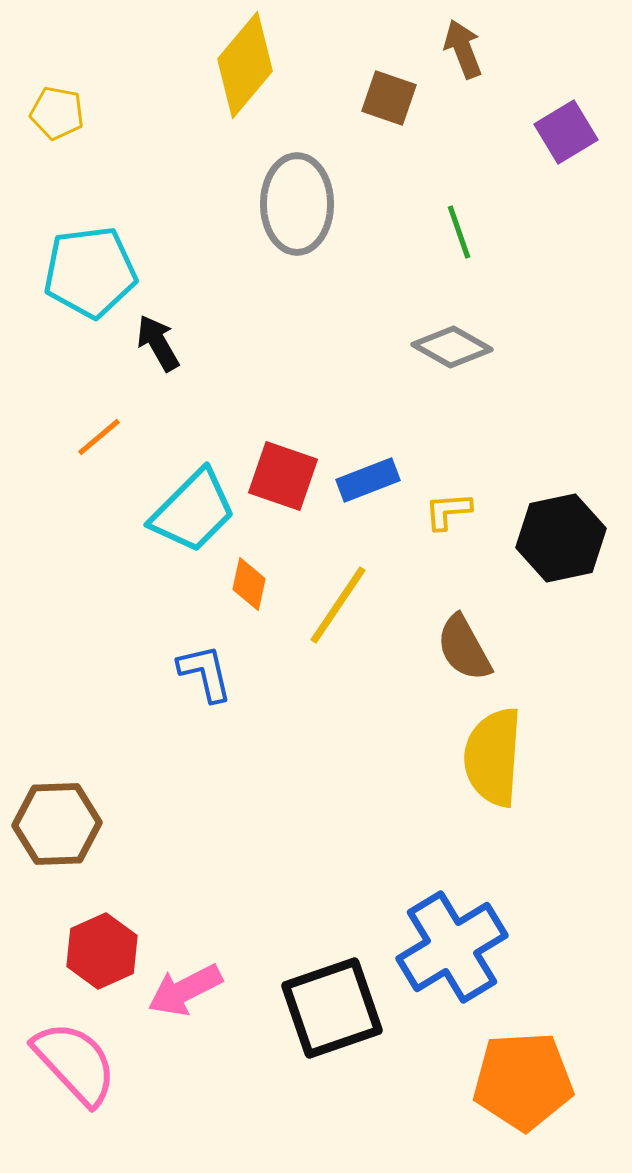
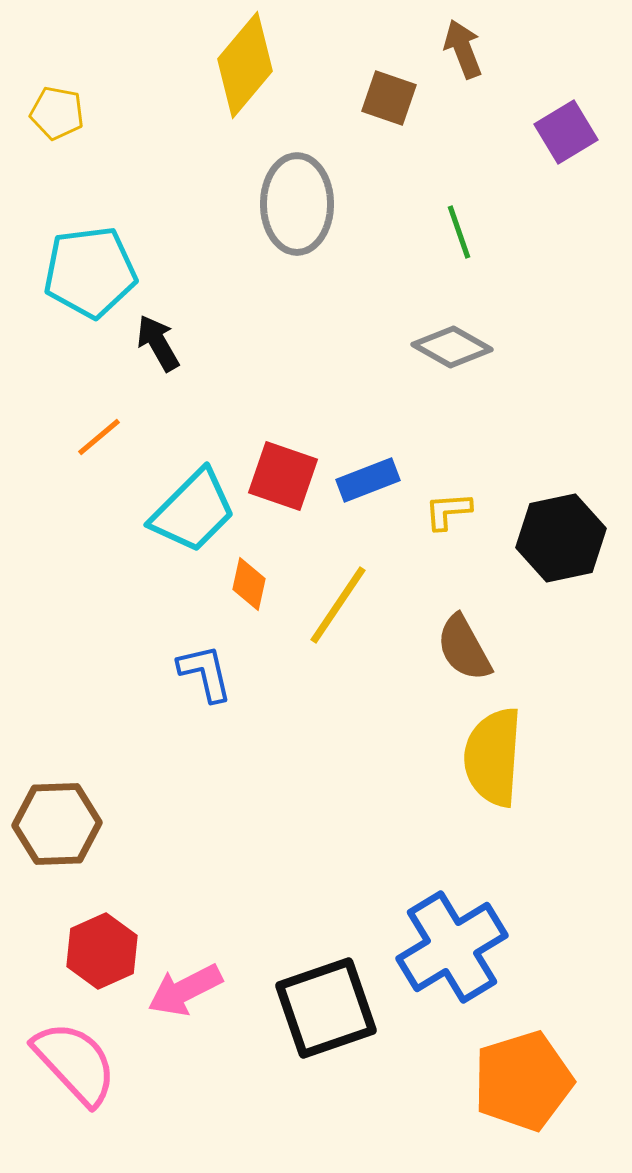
black square: moved 6 px left
orange pentagon: rotated 14 degrees counterclockwise
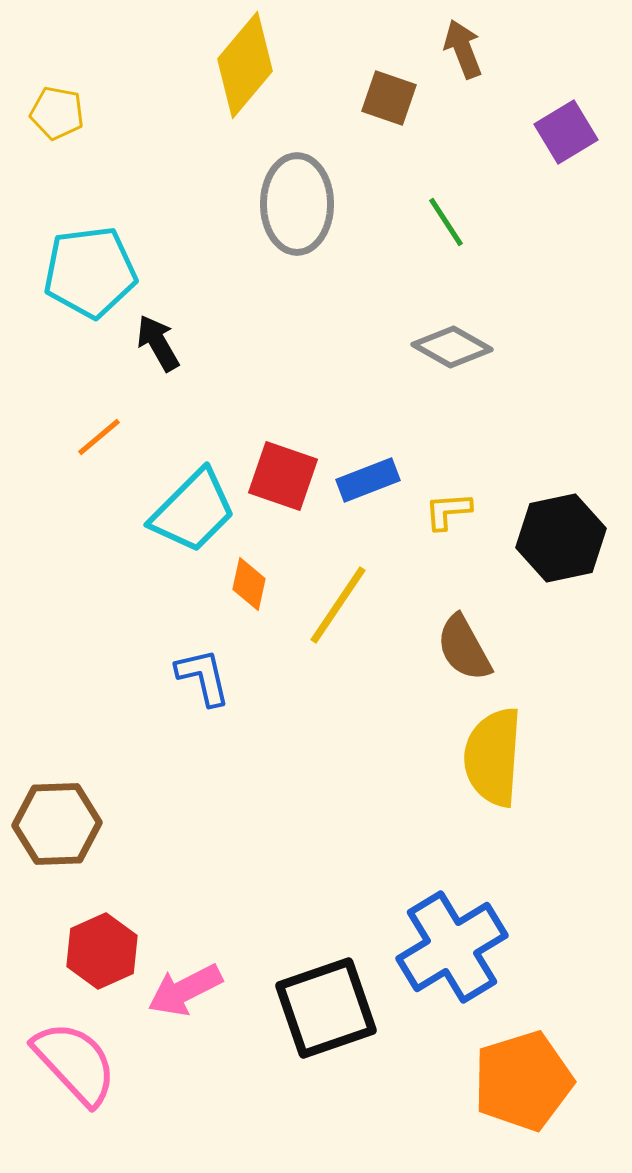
green line: moved 13 px left, 10 px up; rotated 14 degrees counterclockwise
blue L-shape: moved 2 px left, 4 px down
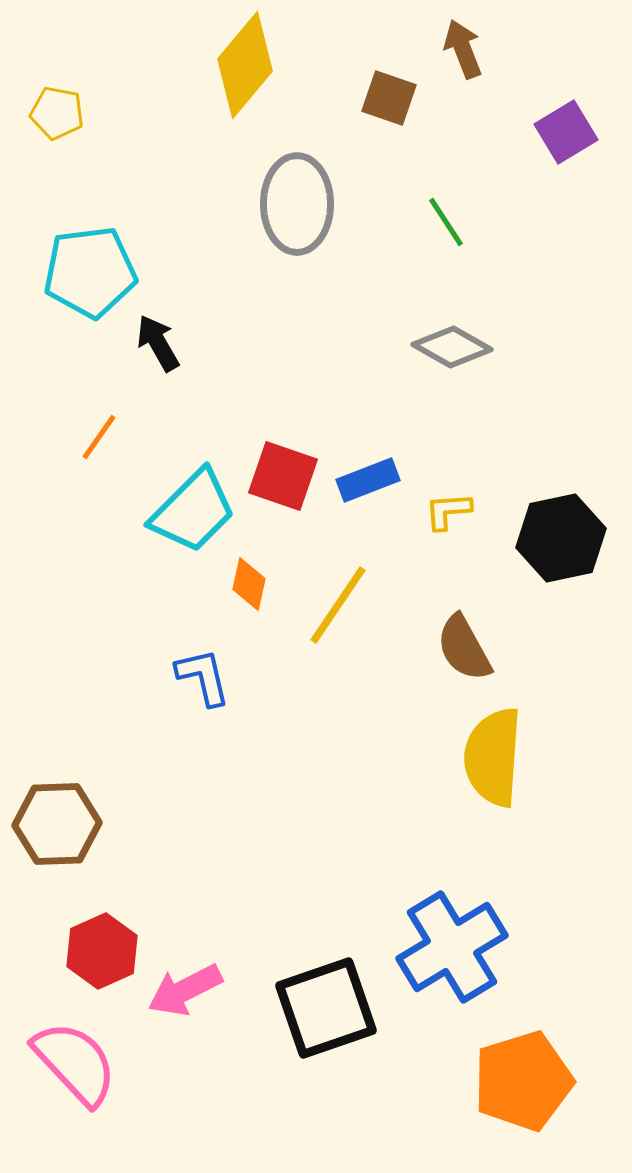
orange line: rotated 15 degrees counterclockwise
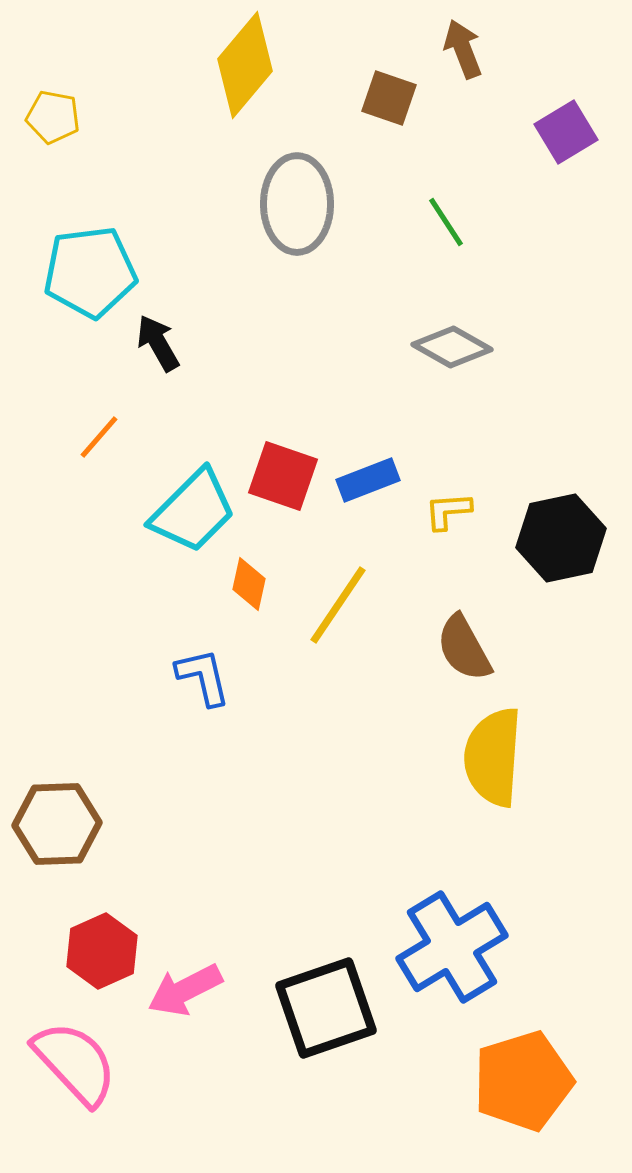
yellow pentagon: moved 4 px left, 4 px down
orange line: rotated 6 degrees clockwise
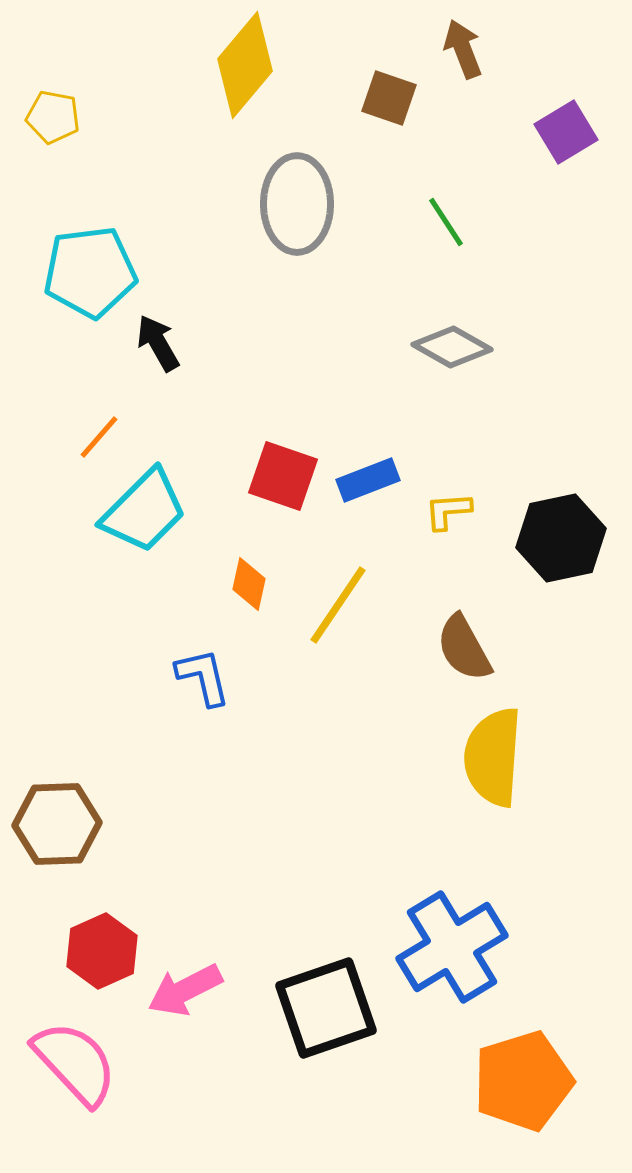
cyan trapezoid: moved 49 px left
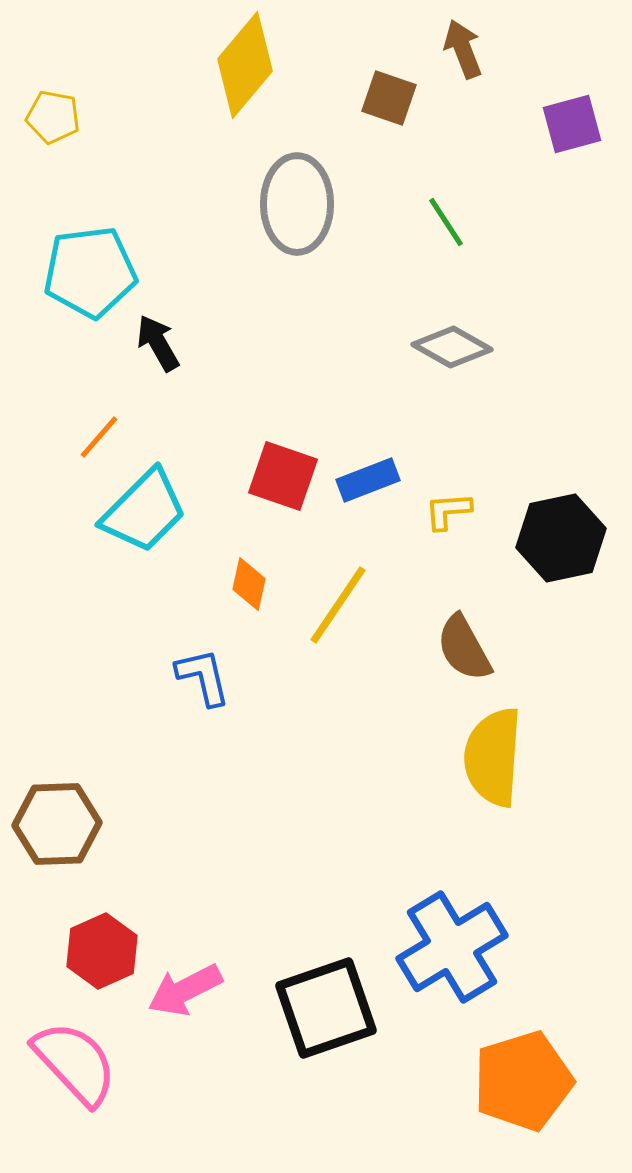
purple square: moved 6 px right, 8 px up; rotated 16 degrees clockwise
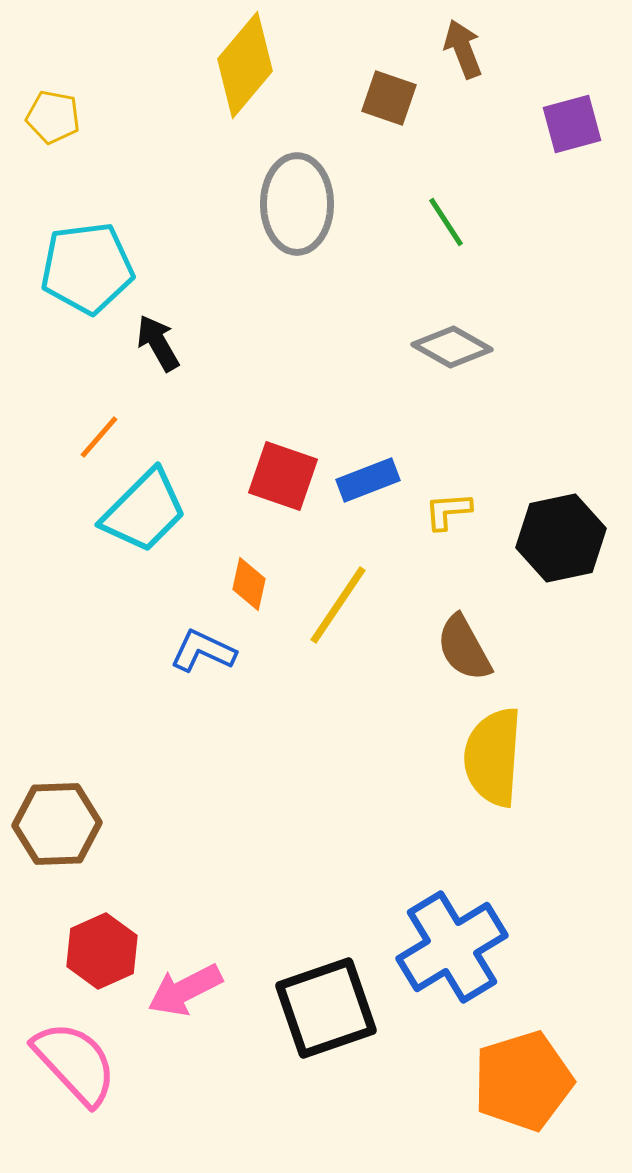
cyan pentagon: moved 3 px left, 4 px up
blue L-shape: moved 26 px up; rotated 52 degrees counterclockwise
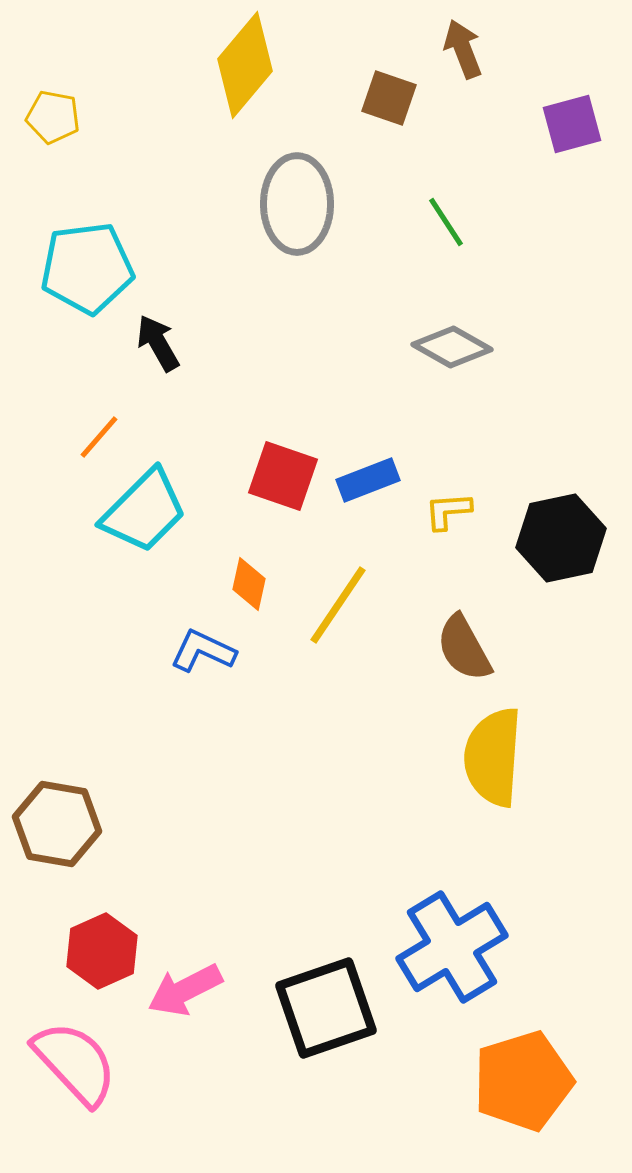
brown hexagon: rotated 12 degrees clockwise
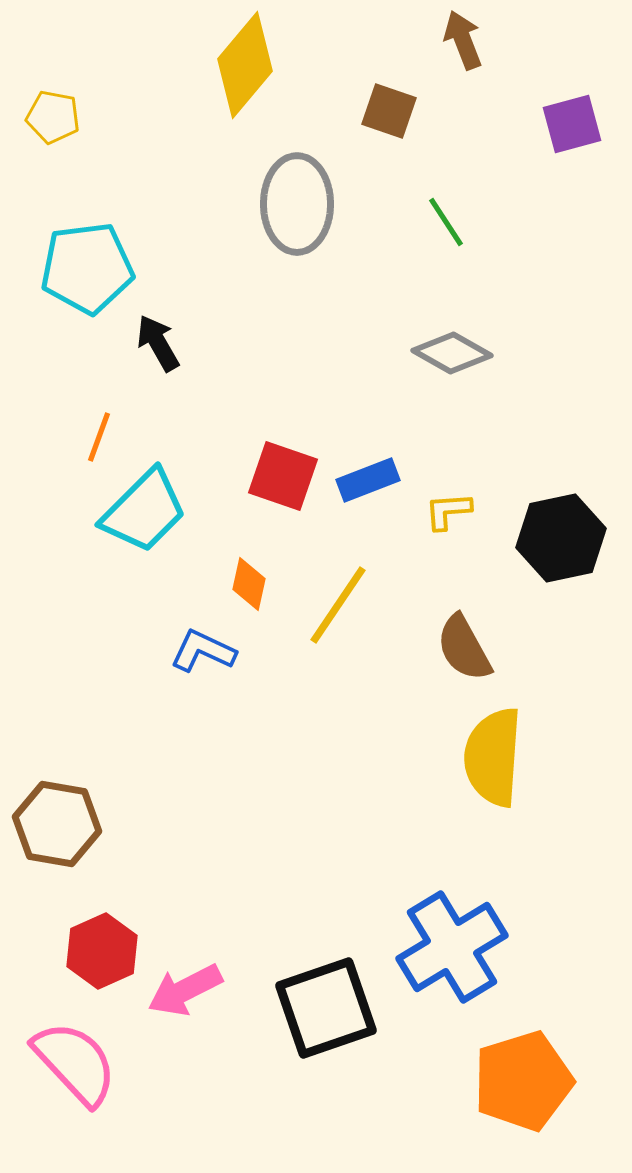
brown arrow: moved 9 px up
brown square: moved 13 px down
gray diamond: moved 6 px down
orange line: rotated 21 degrees counterclockwise
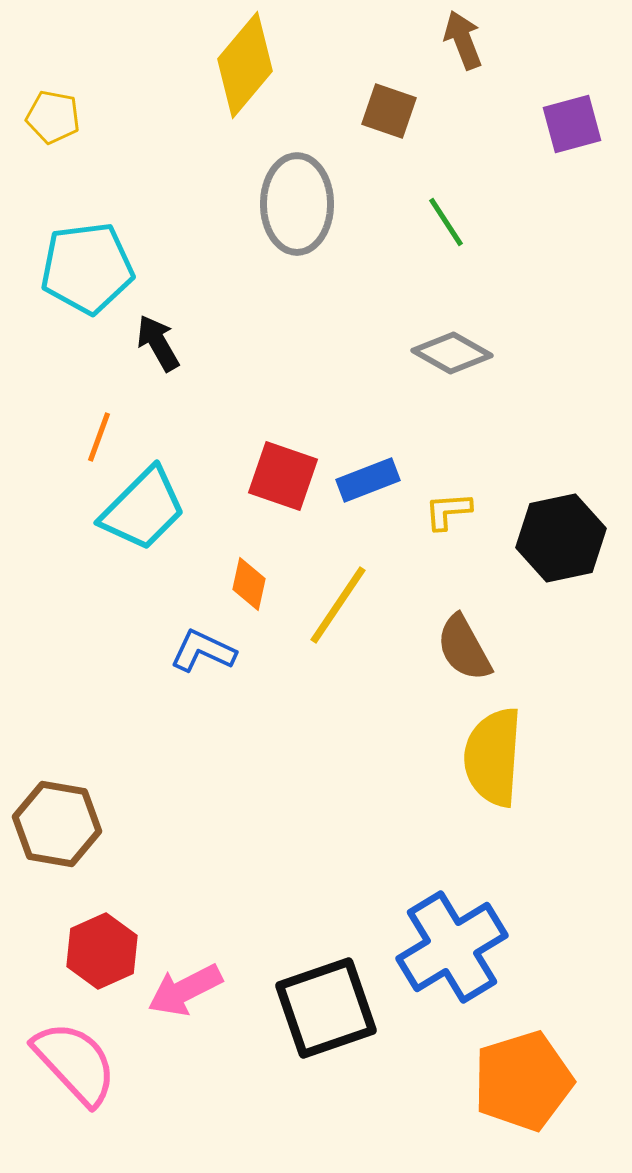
cyan trapezoid: moved 1 px left, 2 px up
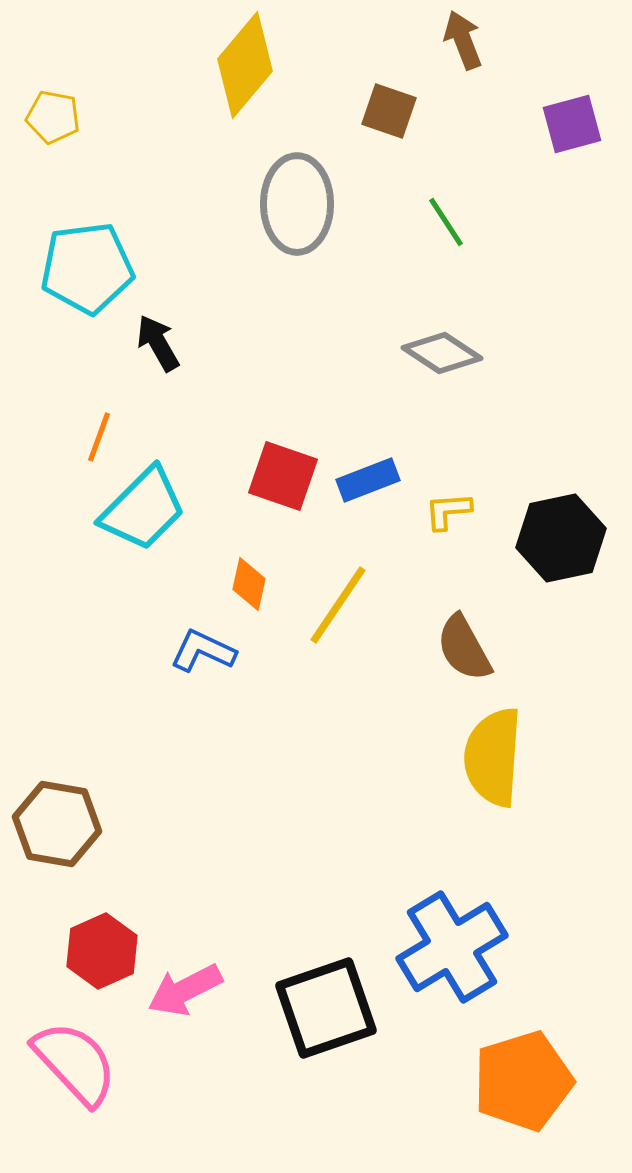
gray diamond: moved 10 px left; rotated 4 degrees clockwise
